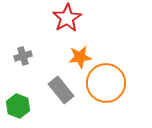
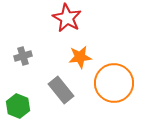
red star: rotated 12 degrees counterclockwise
orange circle: moved 8 px right
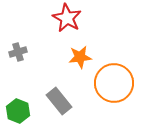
gray cross: moved 5 px left, 4 px up
gray rectangle: moved 2 px left, 11 px down
green hexagon: moved 5 px down
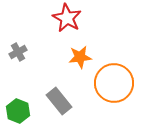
gray cross: rotated 12 degrees counterclockwise
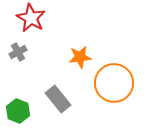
red star: moved 36 px left
gray rectangle: moved 1 px left, 2 px up
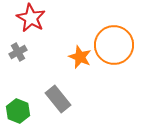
orange star: rotated 30 degrees clockwise
orange circle: moved 38 px up
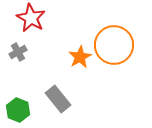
orange star: rotated 20 degrees clockwise
green hexagon: moved 1 px up
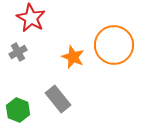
orange star: moved 7 px left; rotated 20 degrees counterclockwise
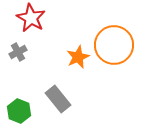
orange star: moved 5 px right; rotated 25 degrees clockwise
green hexagon: moved 1 px right, 1 px down
